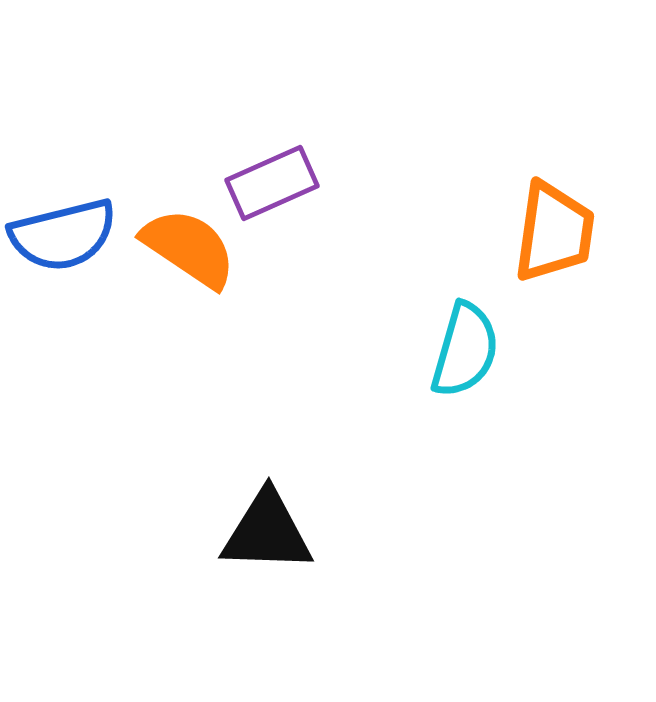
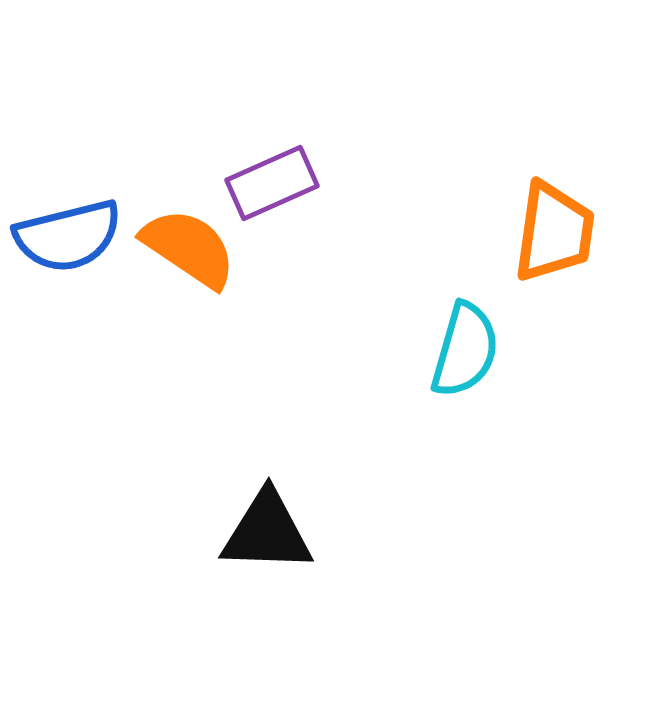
blue semicircle: moved 5 px right, 1 px down
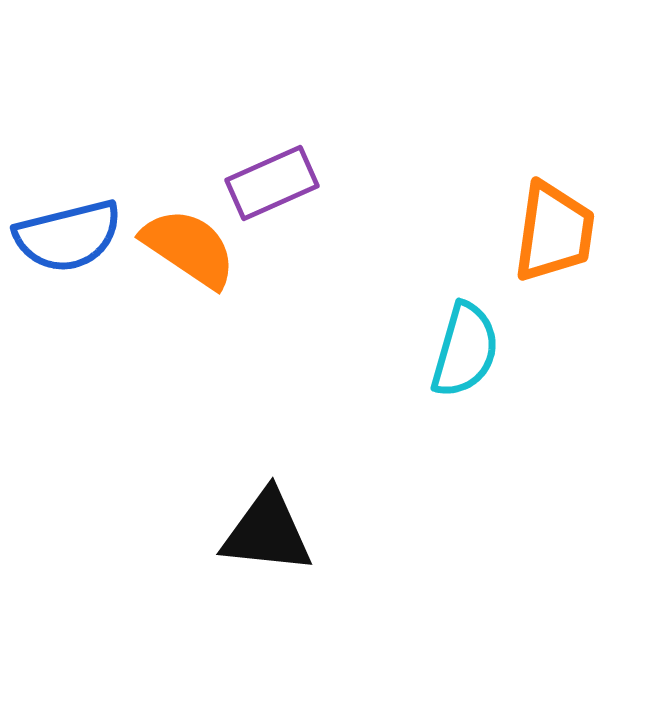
black triangle: rotated 4 degrees clockwise
